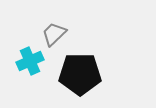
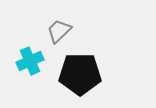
gray trapezoid: moved 5 px right, 3 px up
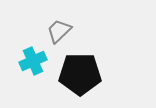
cyan cross: moved 3 px right
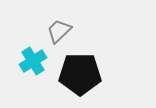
cyan cross: rotated 8 degrees counterclockwise
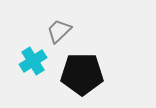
black pentagon: moved 2 px right
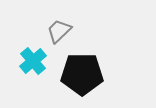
cyan cross: rotated 8 degrees counterclockwise
